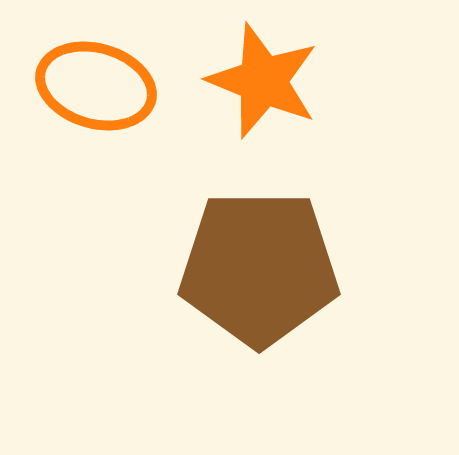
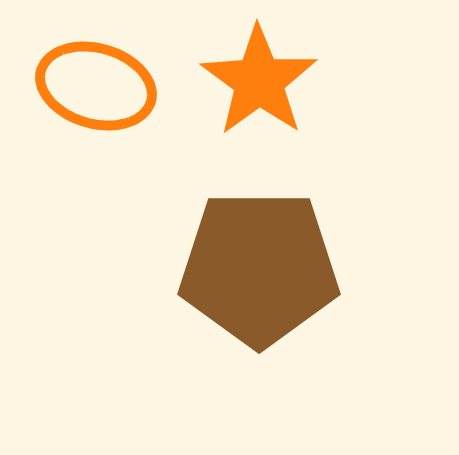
orange star: moved 4 px left; rotated 14 degrees clockwise
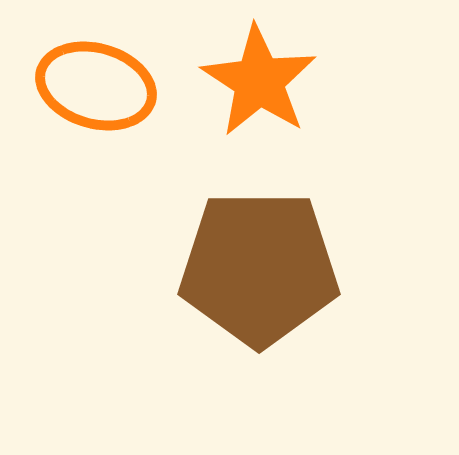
orange star: rotated 3 degrees counterclockwise
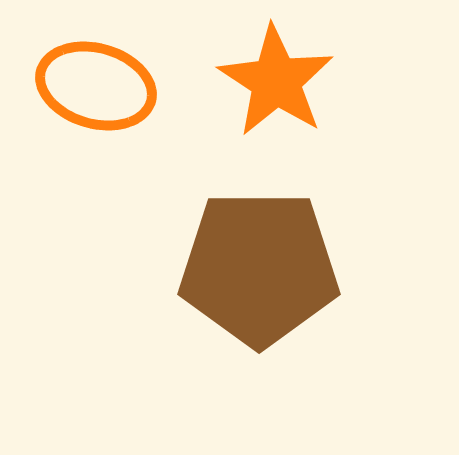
orange star: moved 17 px right
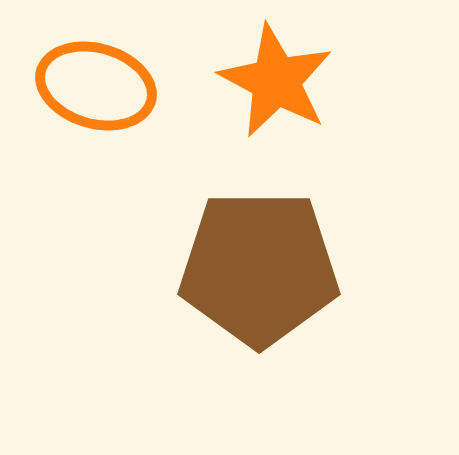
orange star: rotated 5 degrees counterclockwise
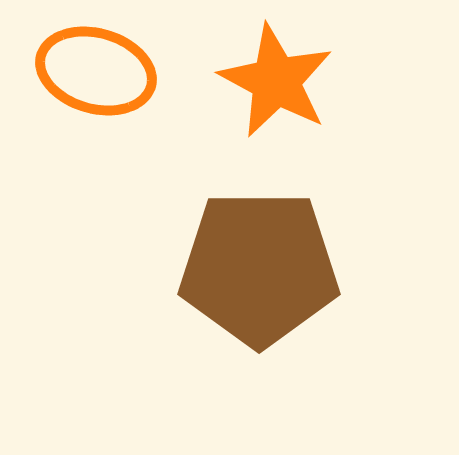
orange ellipse: moved 15 px up
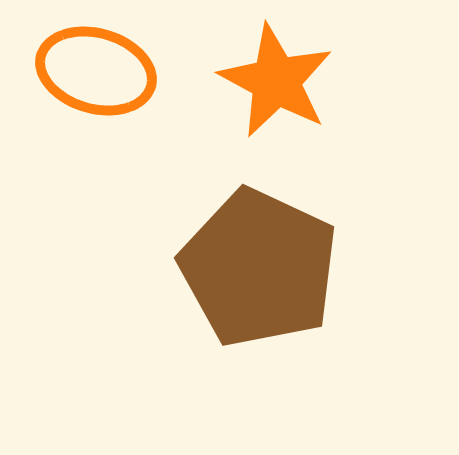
brown pentagon: rotated 25 degrees clockwise
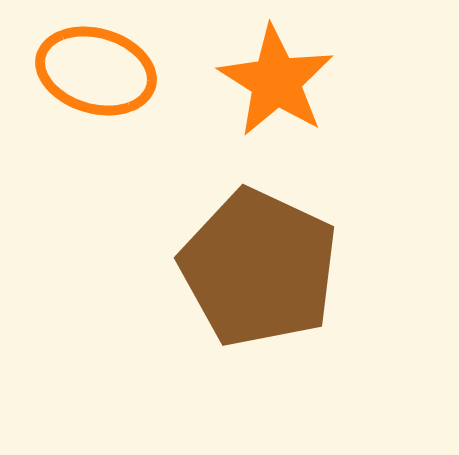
orange star: rotated 4 degrees clockwise
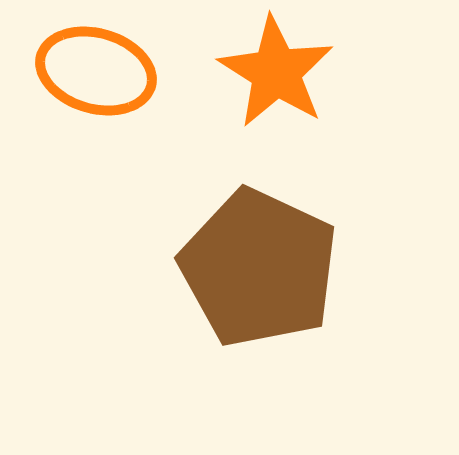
orange star: moved 9 px up
